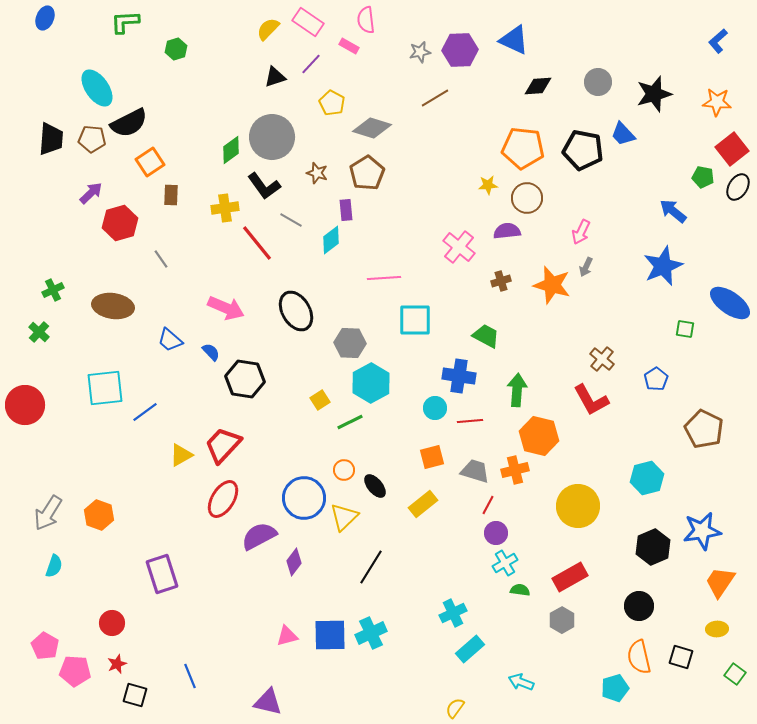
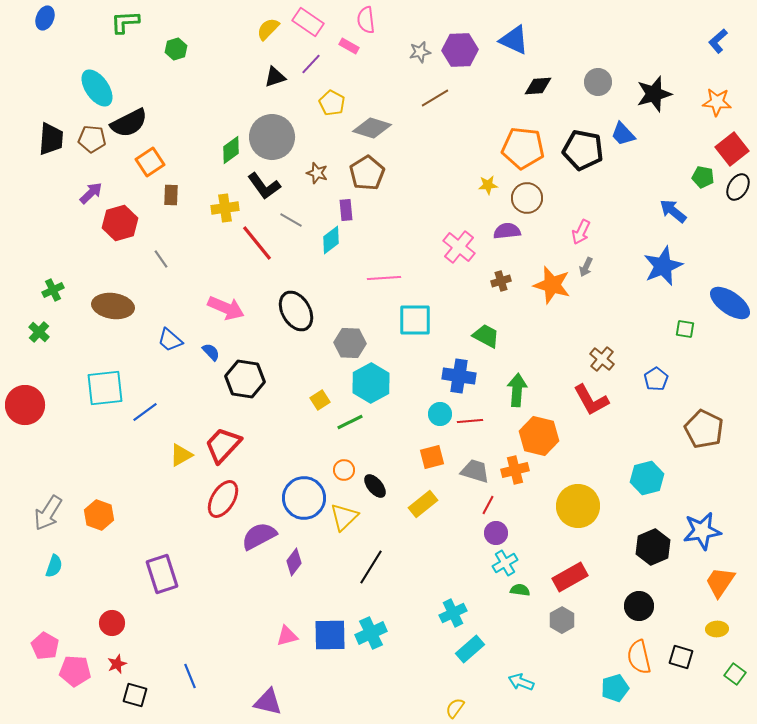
cyan circle at (435, 408): moved 5 px right, 6 px down
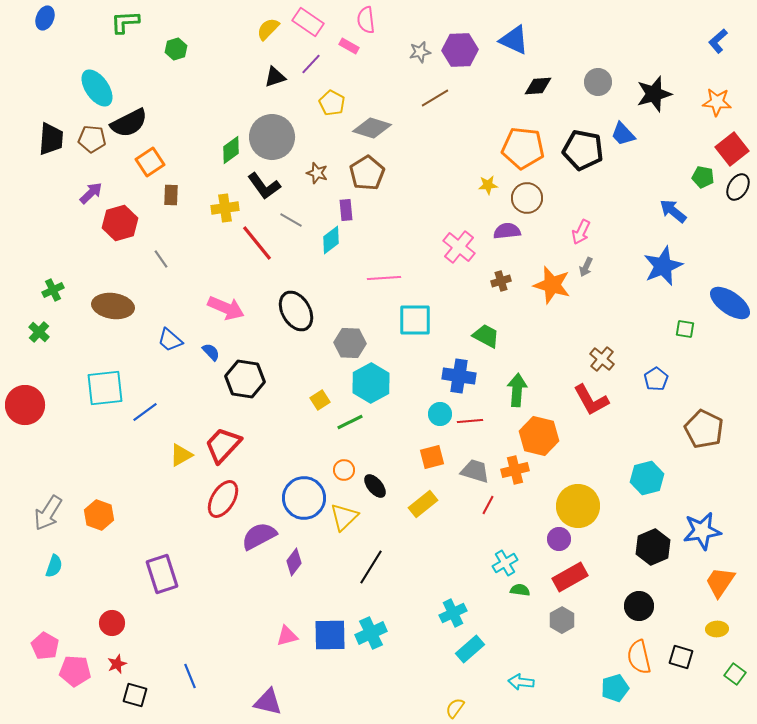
purple circle at (496, 533): moved 63 px right, 6 px down
cyan arrow at (521, 682): rotated 15 degrees counterclockwise
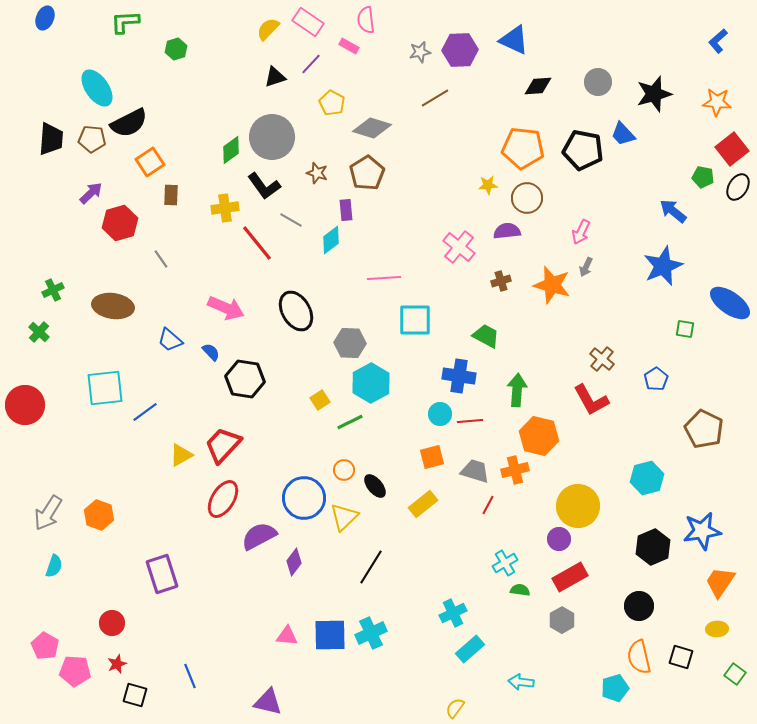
pink triangle at (287, 636): rotated 20 degrees clockwise
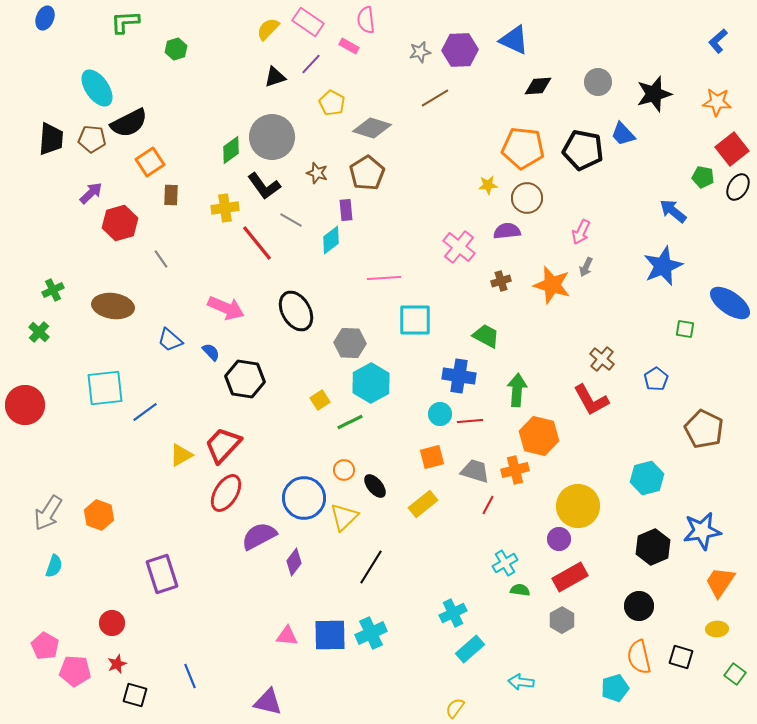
red ellipse at (223, 499): moved 3 px right, 6 px up
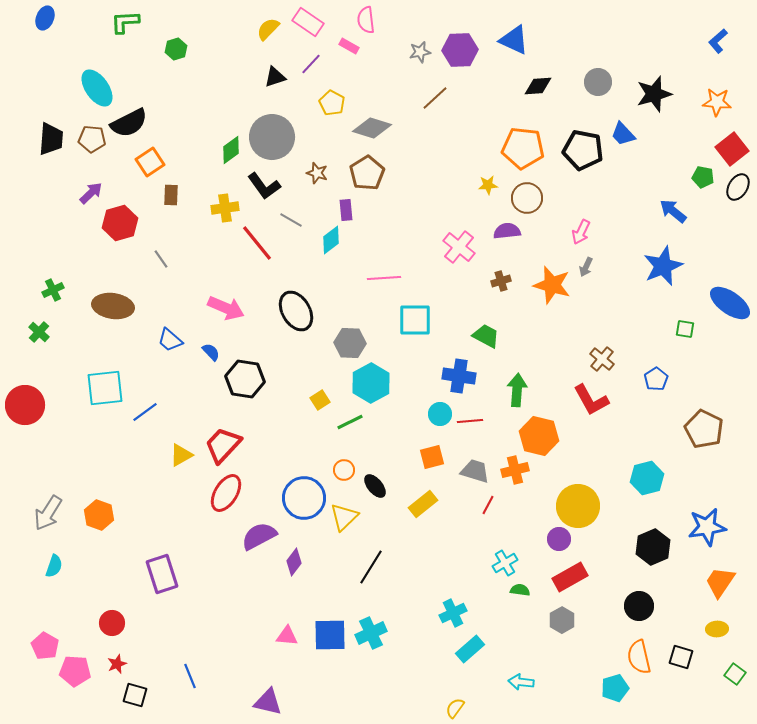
brown line at (435, 98): rotated 12 degrees counterclockwise
blue star at (702, 531): moved 5 px right, 4 px up
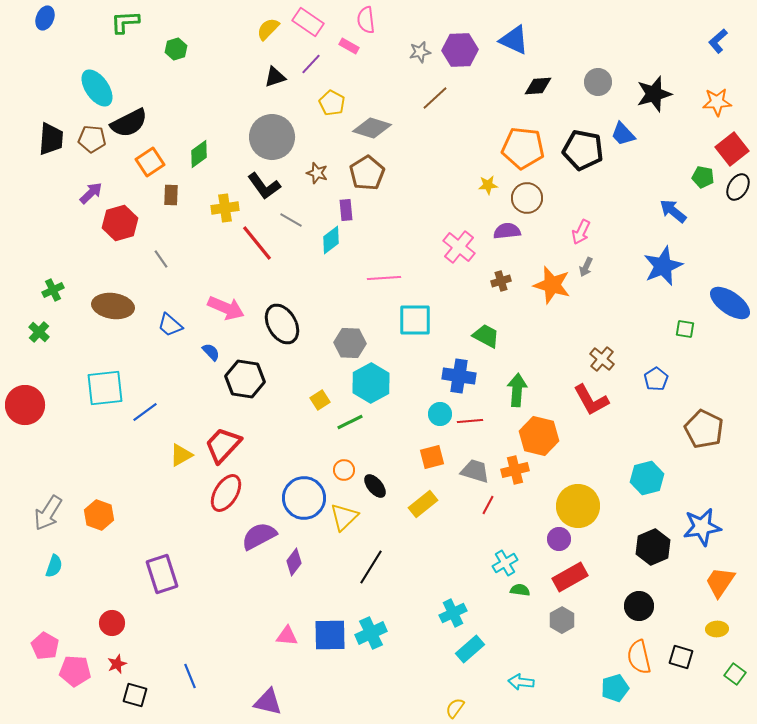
orange star at (717, 102): rotated 8 degrees counterclockwise
green diamond at (231, 150): moved 32 px left, 4 px down
black ellipse at (296, 311): moved 14 px left, 13 px down
blue trapezoid at (170, 340): moved 15 px up
blue star at (707, 527): moved 5 px left
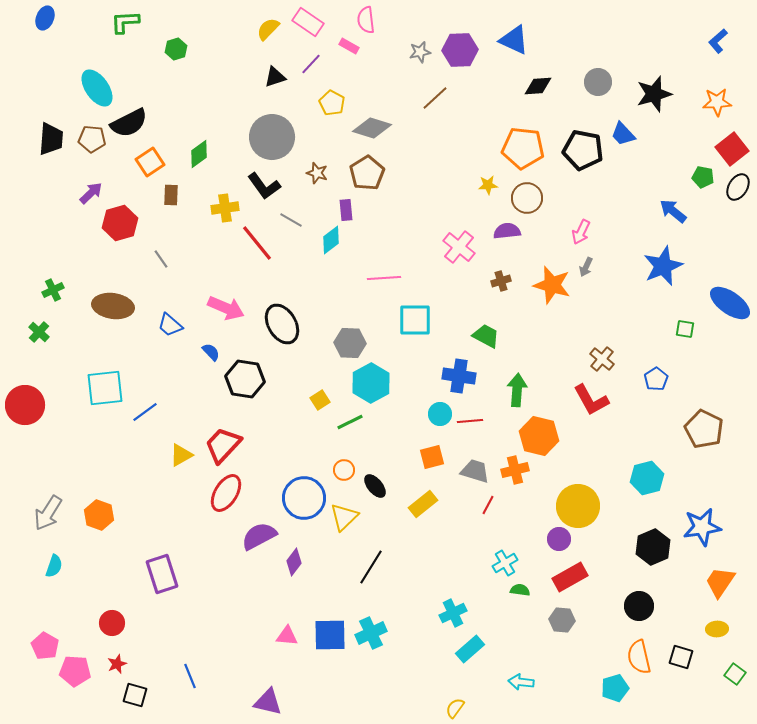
gray hexagon at (562, 620): rotated 25 degrees counterclockwise
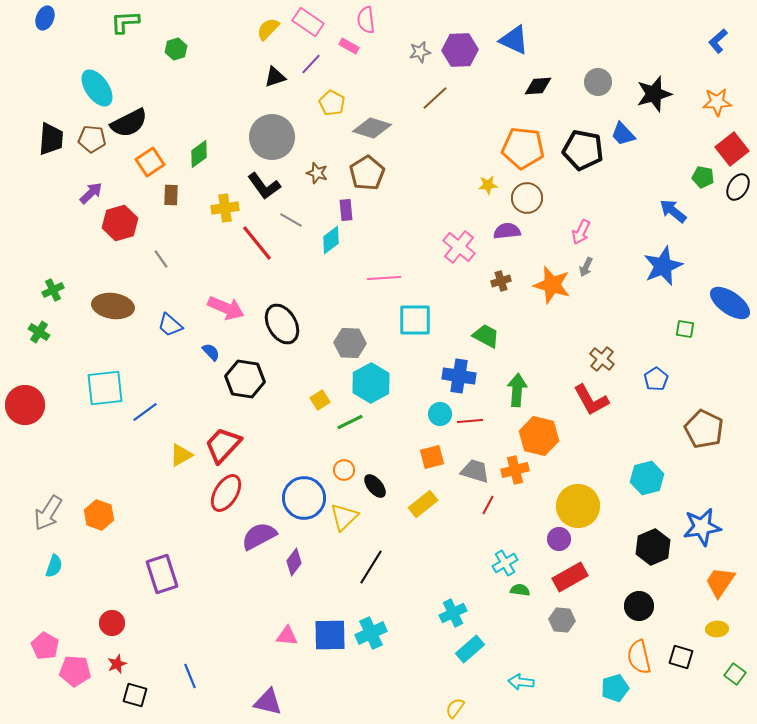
green cross at (39, 332): rotated 10 degrees counterclockwise
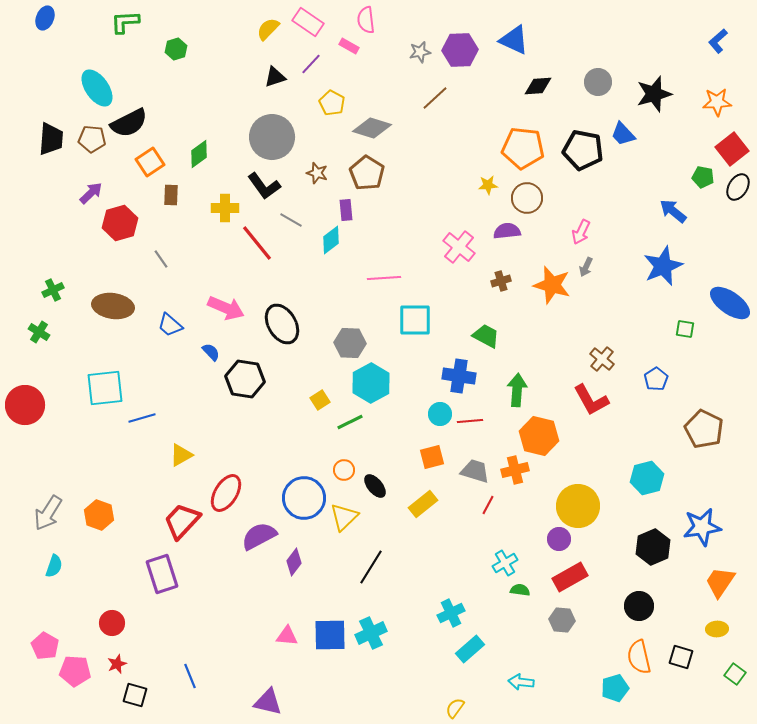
brown pentagon at (367, 173): rotated 8 degrees counterclockwise
yellow cross at (225, 208): rotated 8 degrees clockwise
blue line at (145, 412): moved 3 px left, 6 px down; rotated 20 degrees clockwise
red trapezoid at (223, 445): moved 41 px left, 76 px down
cyan cross at (453, 613): moved 2 px left
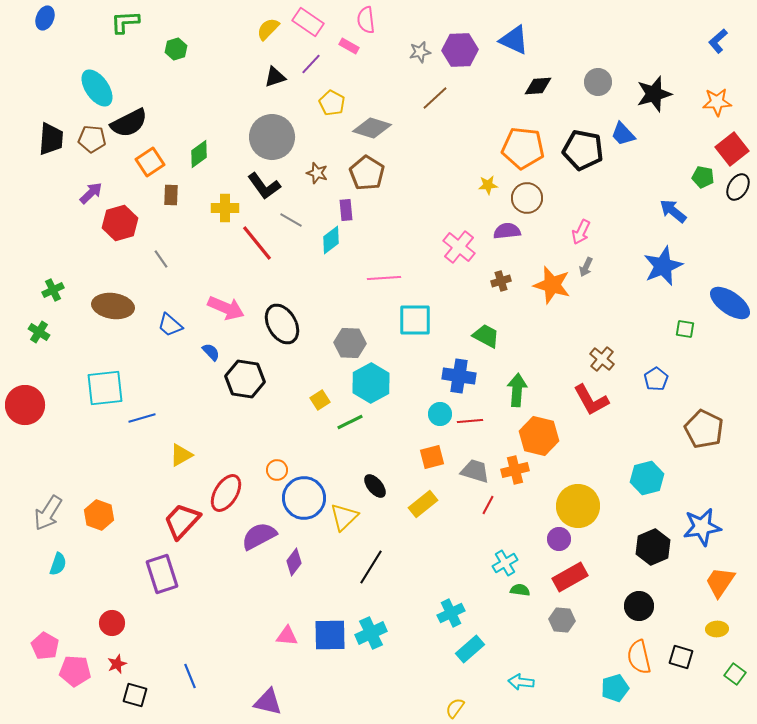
orange circle at (344, 470): moved 67 px left
cyan semicircle at (54, 566): moved 4 px right, 2 px up
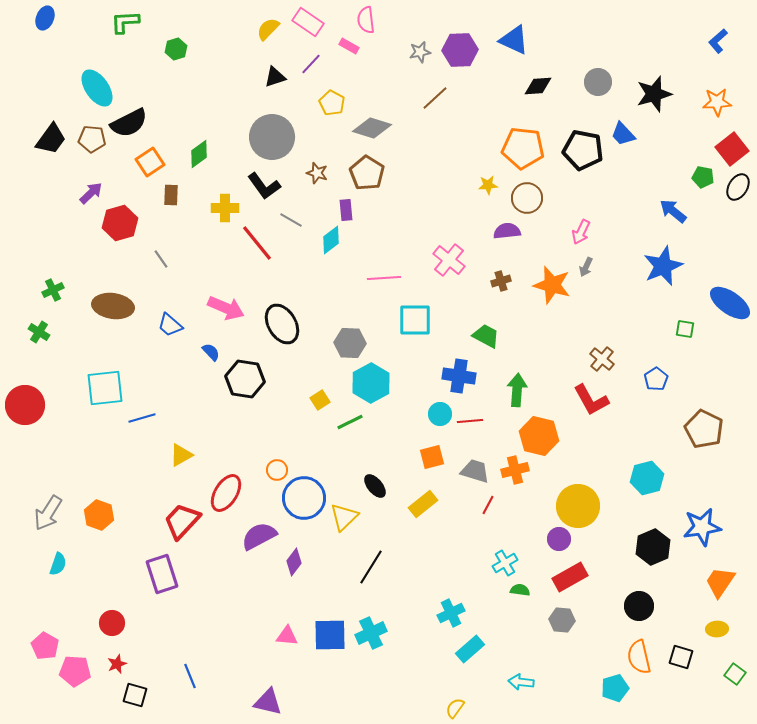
black trapezoid at (51, 139): rotated 32 degrees clockwise
pink cross at (459, 247): moved 10 px left, 13 px down
